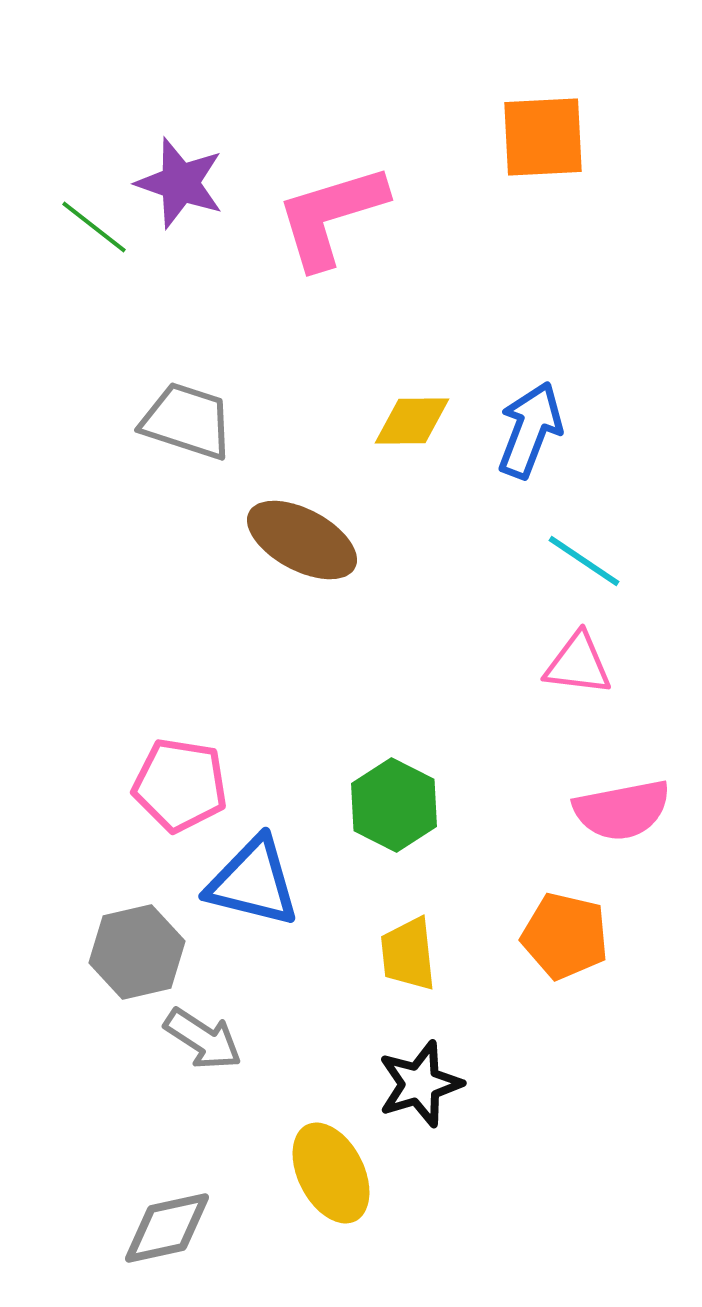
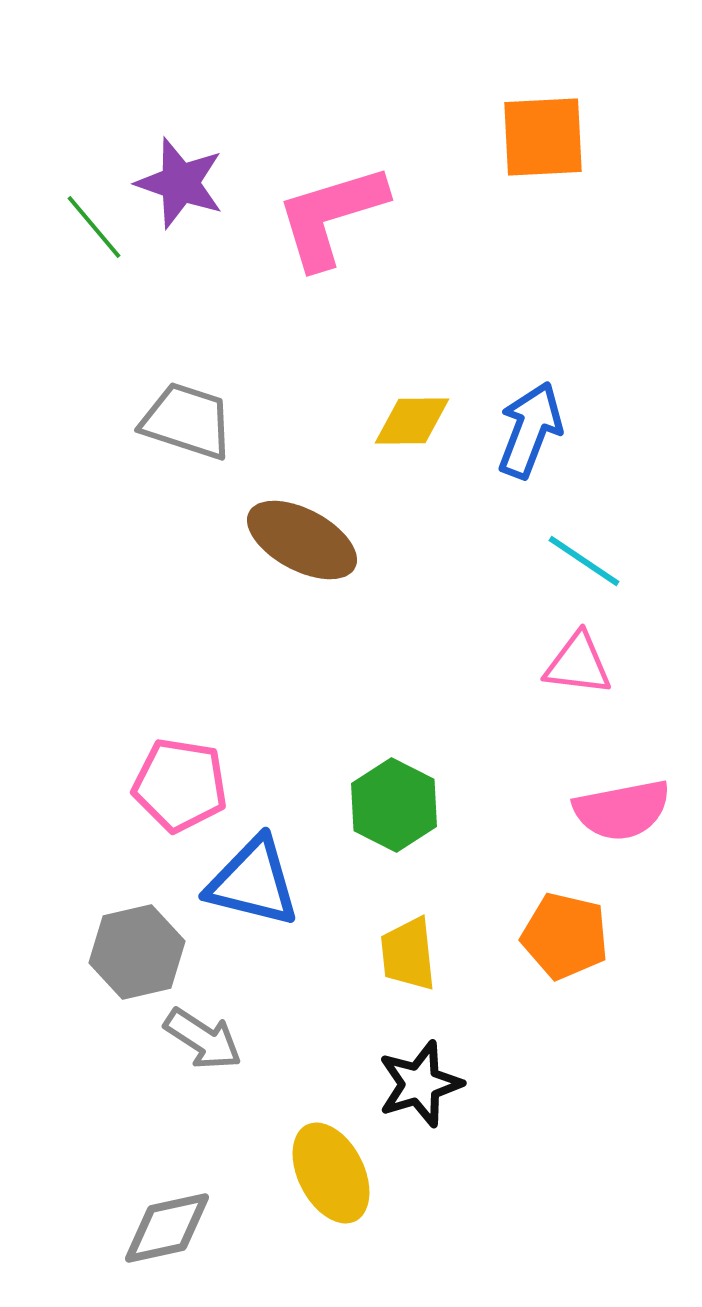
green line: rotated 12 degrees clockwise
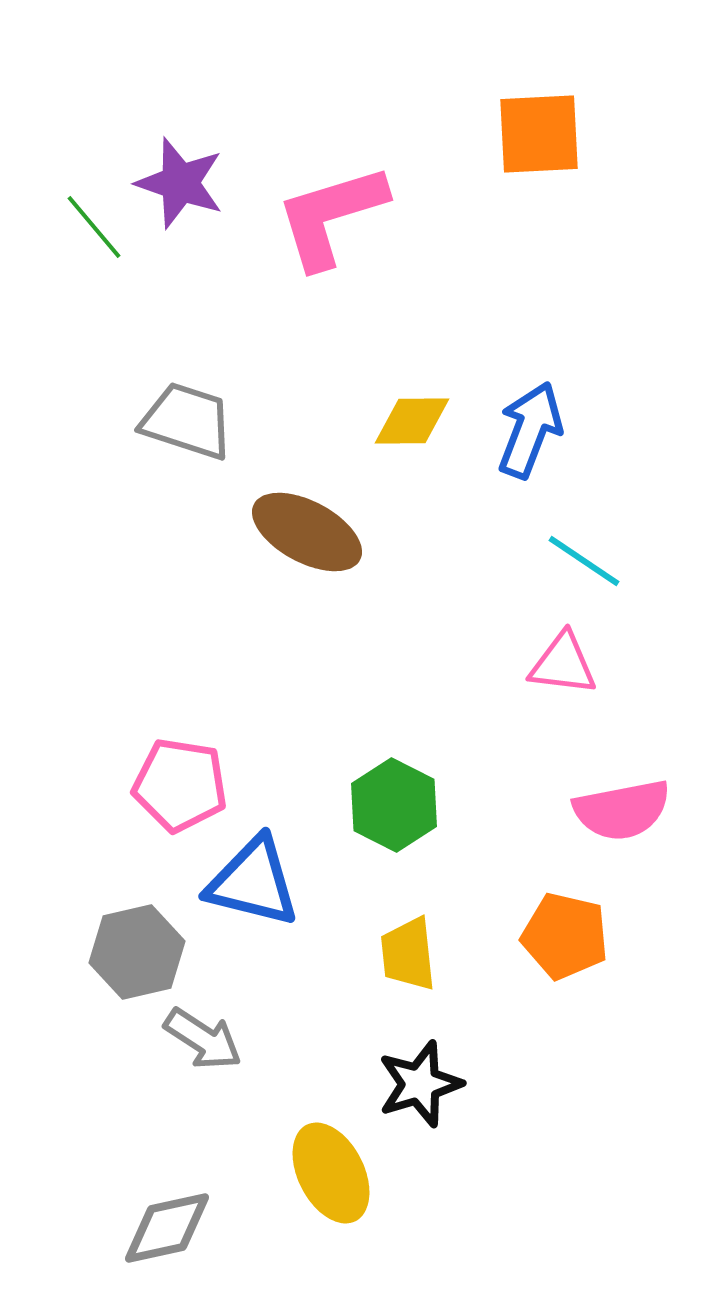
orange square: moved 4 px left, 3 px up
brown ellipse: moved 5 px right, 8 px up
pink triangle: moved 15 px left
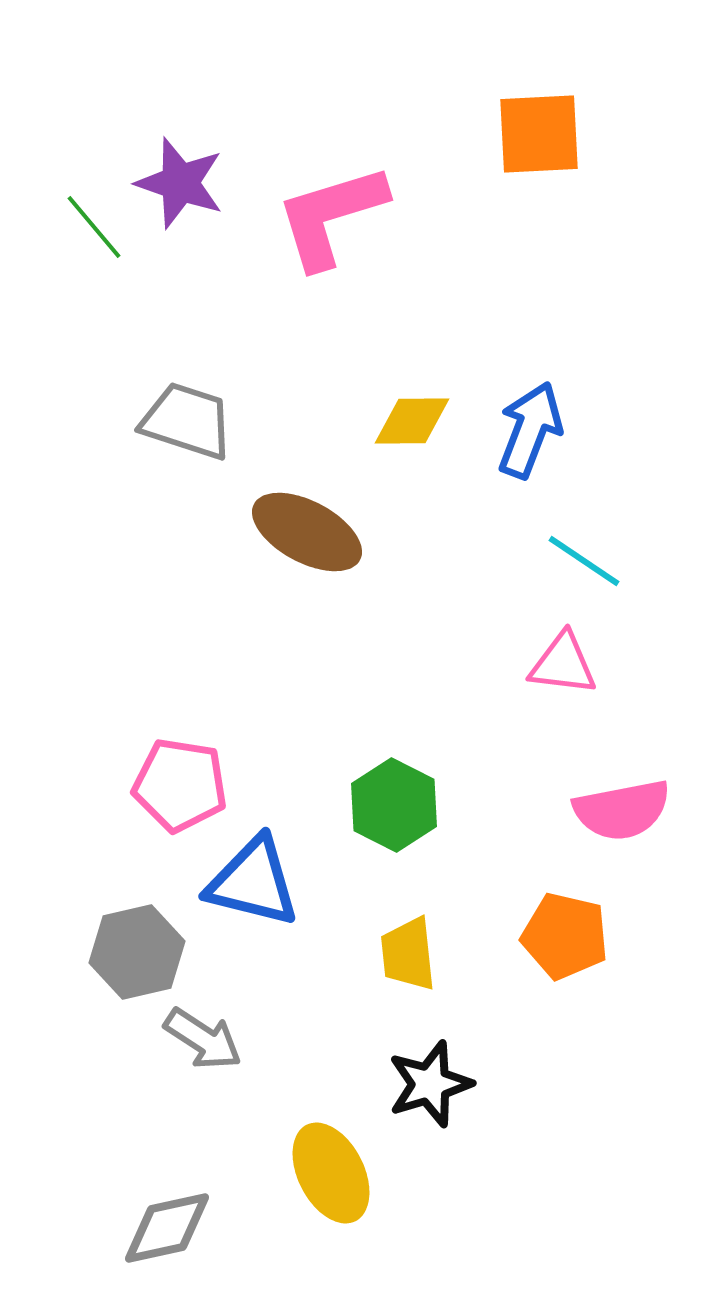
black star: moved 10 px right
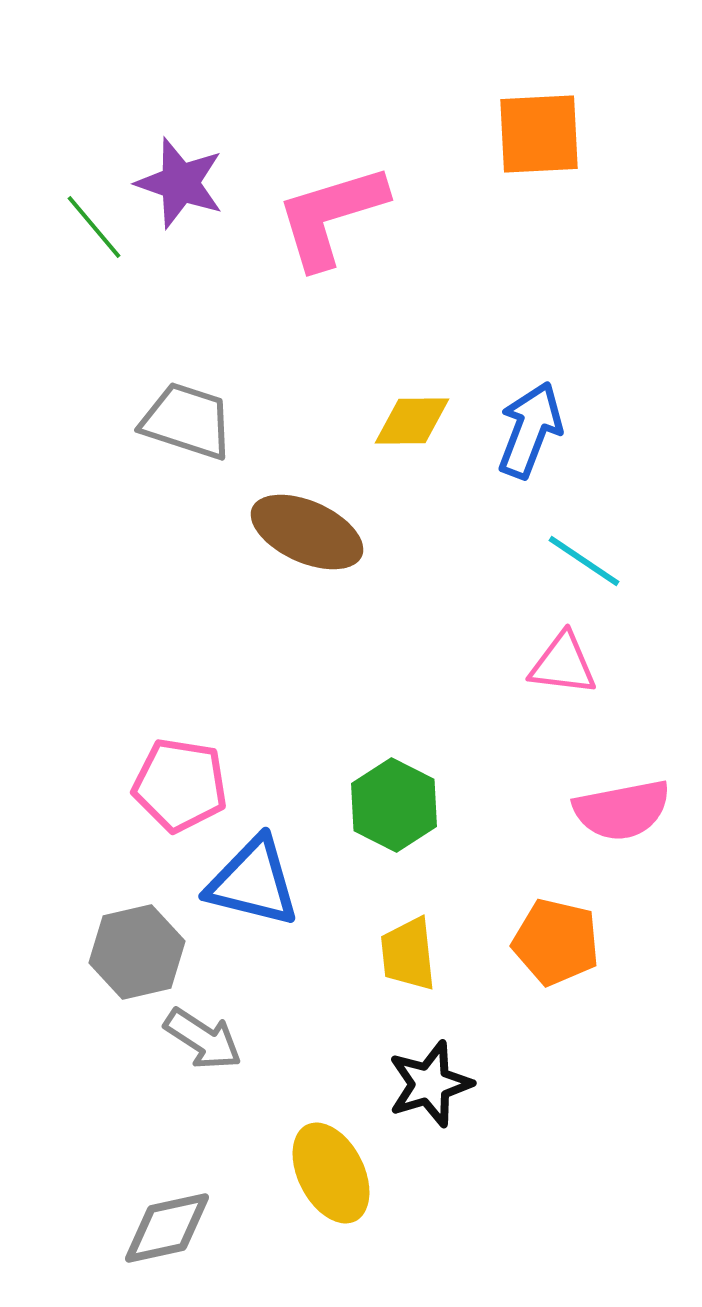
brown ellipse: rotated 4 degrees counterclockwise
orange pentagon: moved 9 px left, 6 px down
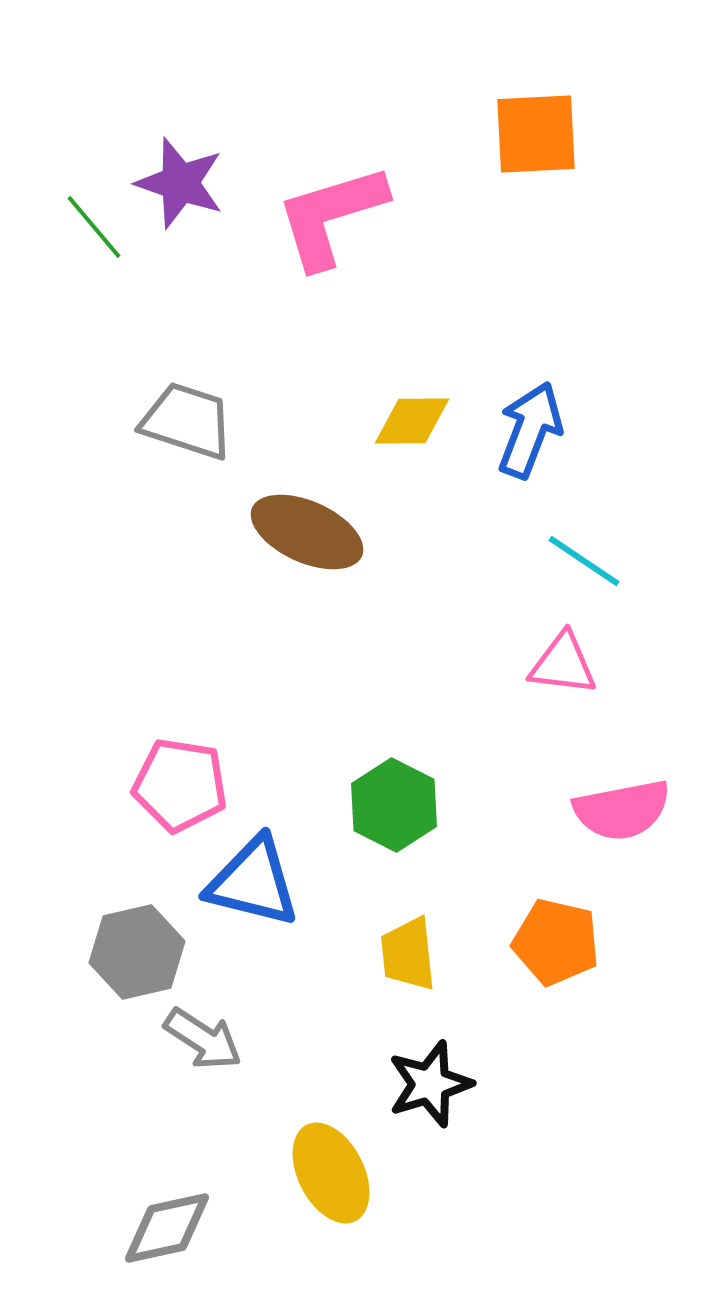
orange square: moved 3 px left
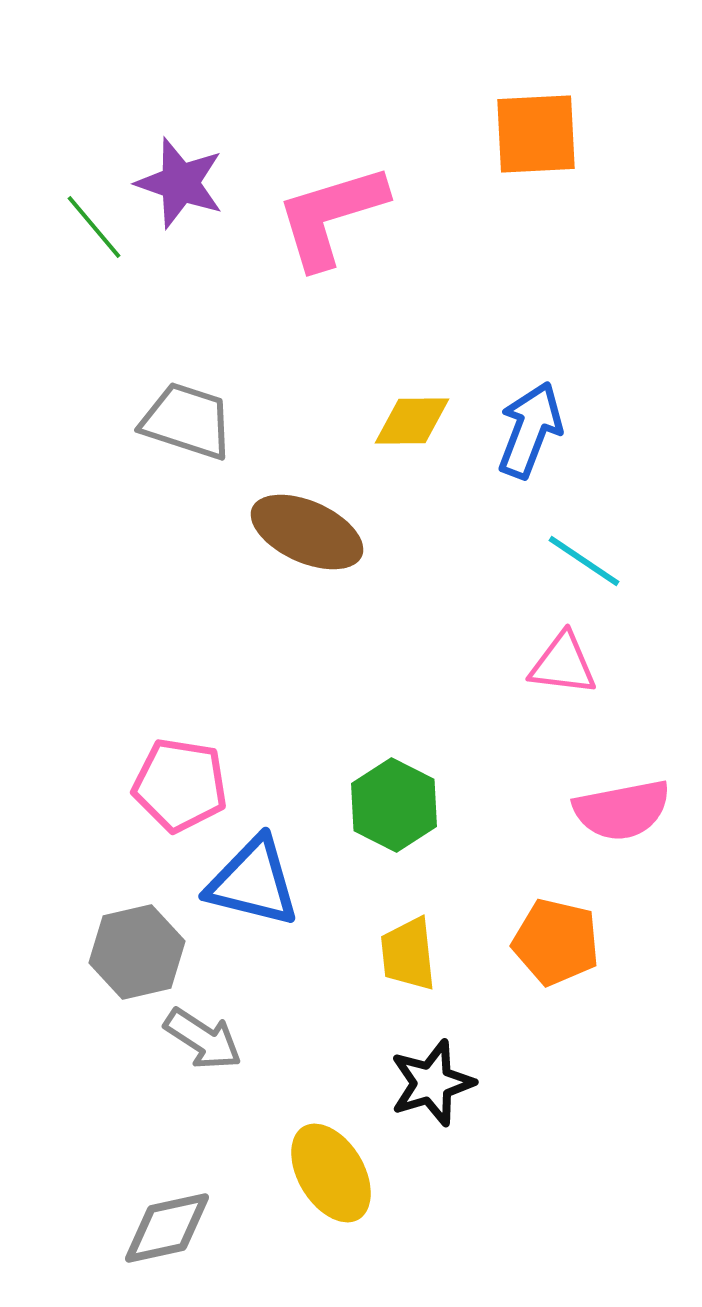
black star: moved 2 px right, 1 px up
yellow ellipse: rotated 4 degrees counterclockwise
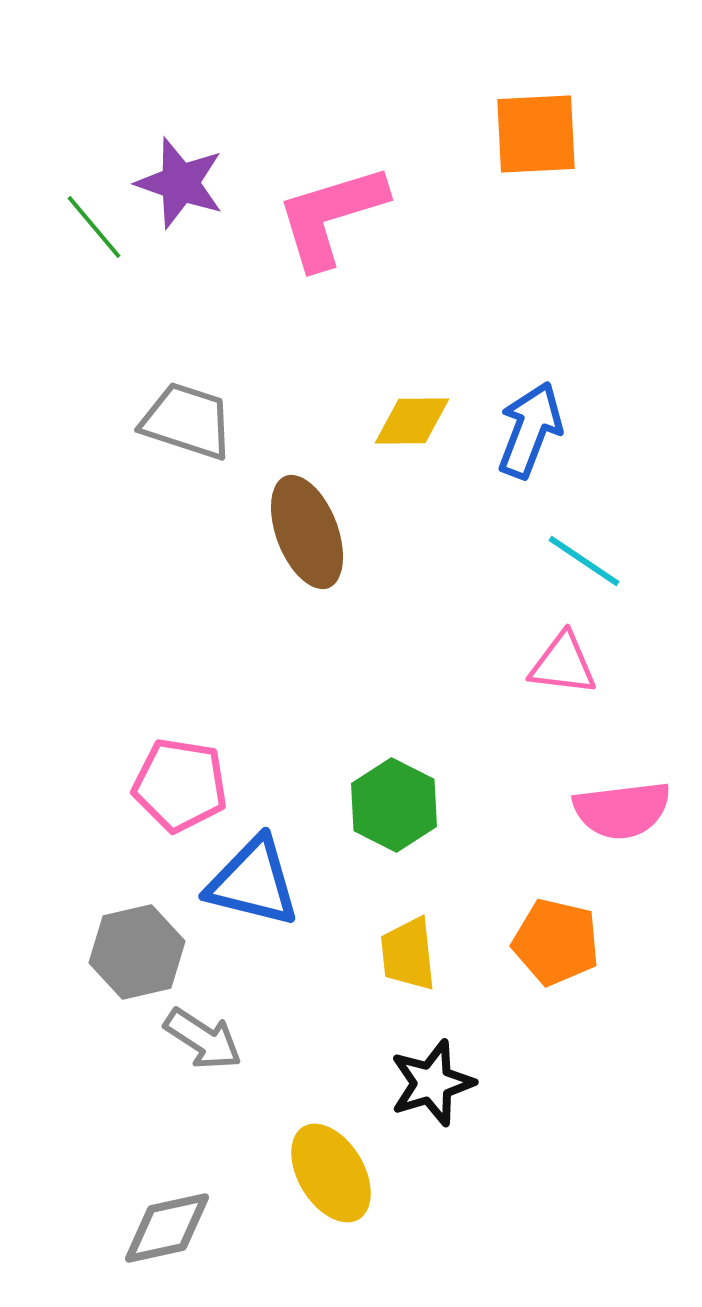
brown ellipse: rotated 45 degrees clockwise
pink semicircle: rotated 4 degrees clockwise
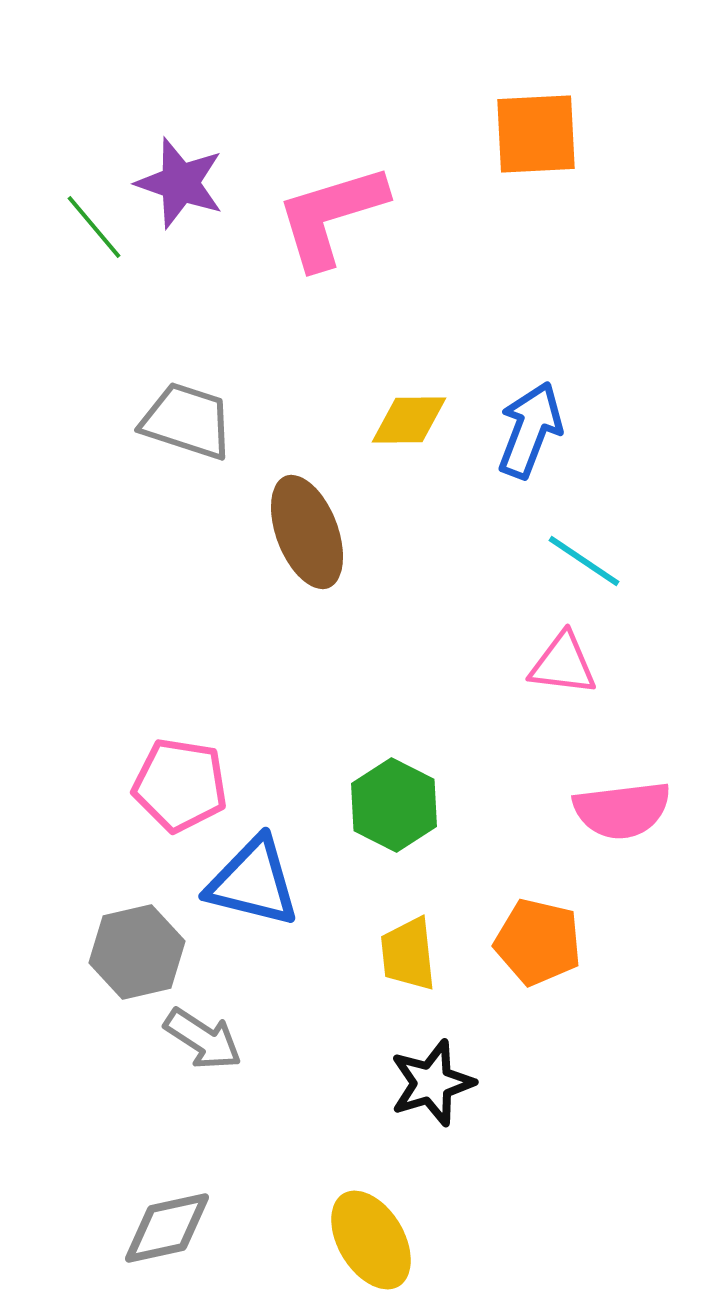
yellow diamond: moved 3 px left, 1 px up
orange pentagon: moved 18 px left
yellow ellipse: moved 40 px right, 67 px down
